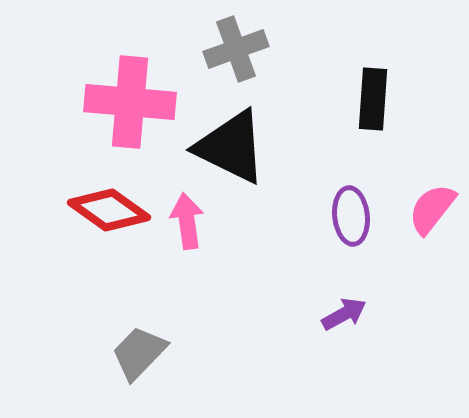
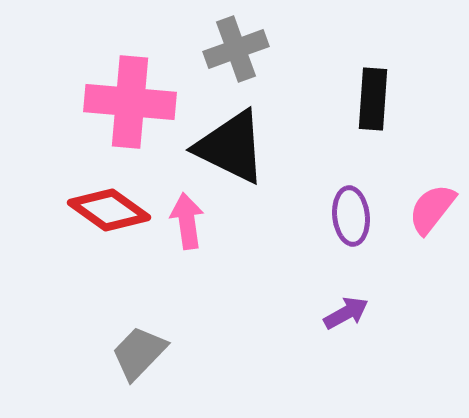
purple arrow: moved 2 px right, 1 px up
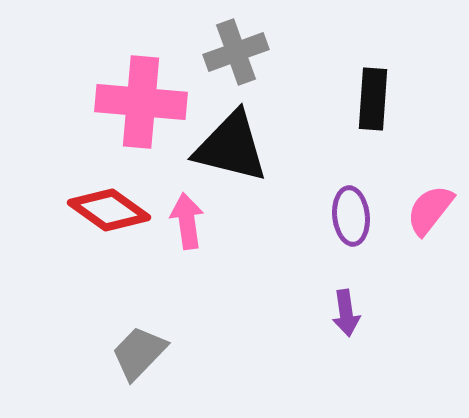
gray cross: moved 3 px down
pink cross: moved 11 px right
black triangle: rotated 12 degrees counterclockwise
pink semicircle: moved 2 px left, 1 px down
purple arrow: rotated 111 degrees clockwise
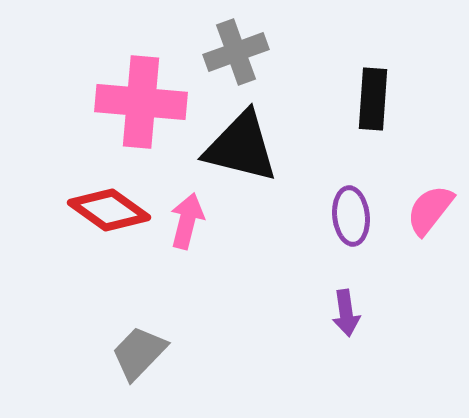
black triangle: moved 10 px right
pink arrow: rotated 22 degrees clockwise
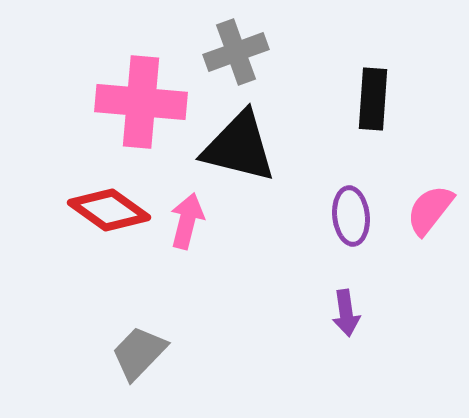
black triangle: moved 2 px left
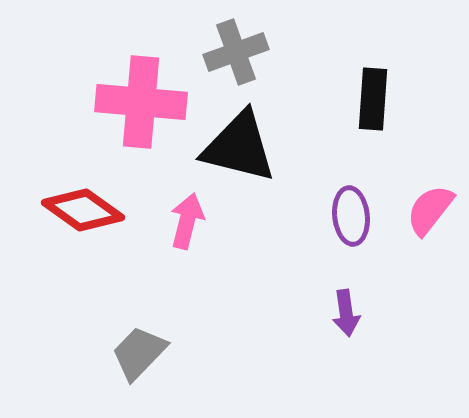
red diamond: moved 26 px left
